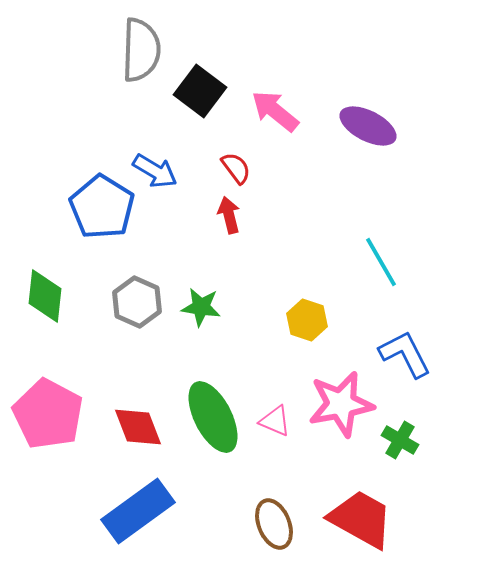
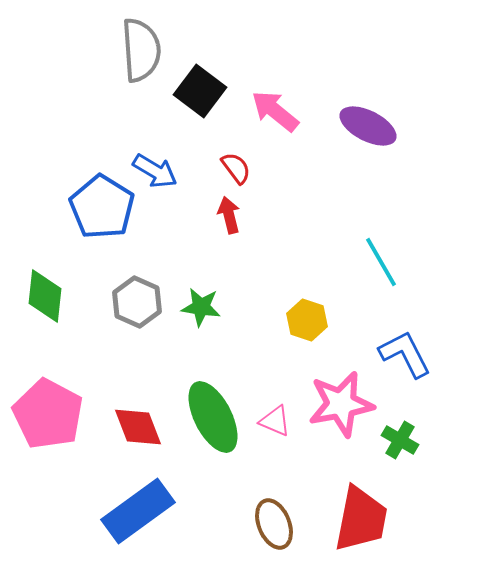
gray semicircle: rotated 6 degrees counterclockwise
red trapezoid: rotated 72 degrees clockwise
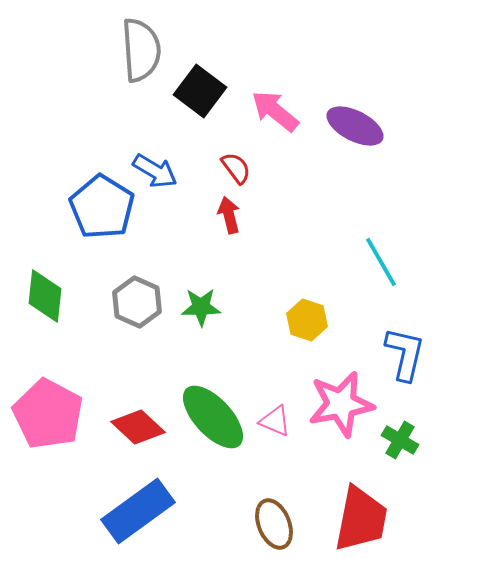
purple ellipse: moved 13 px left
green star: rotated 9 degrees counterclockwise
blue L-shape: rotated 40 degrees clockwise
green ellipse: rotated 16 degrees counterclockwise
red diamond: rotated 26 degrees counterclockwise
